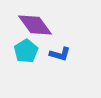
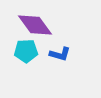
cyan pentagon: rotated 30 degrees clockwise
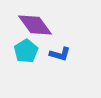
cyan pentagon: rotated 30 degrees counterclockwise
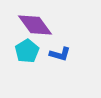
cyan pentagon: moved 1 px right
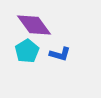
purple diamond: moved 1 px left
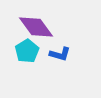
purple diamond: moved 2 px right, 2 px down
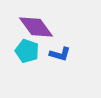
cyan pentagon: rotated 20 degrees counterclockwise
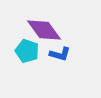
purple diamond: moved 8 px right, 3 px down
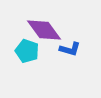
blue L-shape: moved 10 px right, 5 px up
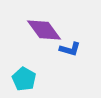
cyan pentagon: moved 3 px left, 28 px down; rotated 10 degrees clockwise
